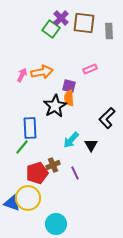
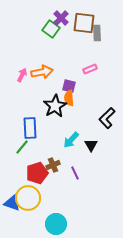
gray rectangle: moved 12 px left, 2 px down
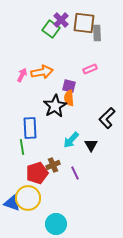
purple cross: moved 2 px down
green line: rotated 49 degrees counterclockwise
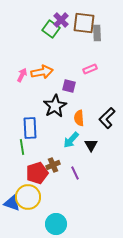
orange semicircle: moved 10 px right, 20 px down
yellow circle: moved 1 px up
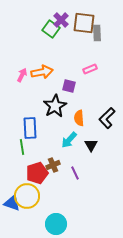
cyan arrow: moved 2 px left
yellow circle: moved 1 px left, 1 px up
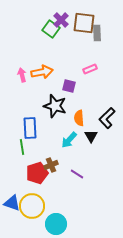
pink arrow: rotated 40 degrees counterclockwise
black star: rotated 25 degrees counterclockwise
black triangle: moved 9 px up
brown cross: moved 2 px left
purple line: moved 2 px right, 1 px down; rotated 32 degrees counterclockwise
yellow circle: moved 5 px right, 10 px down
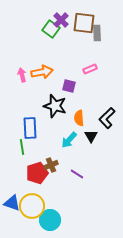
cyan circle: moved 6 px left, 4 px up
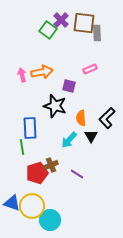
green square: moved 3 px left, 1 px down
orange semicircle: moved 2 px right
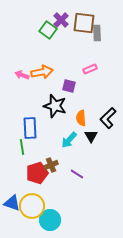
pink arrow: rotated 56 degrees counterclockwise
black L-shape: moved 1 px right
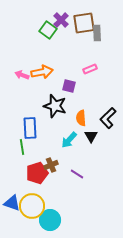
brown square: rotated 15 degrees counterclockwise
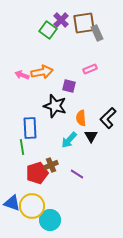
gray rectangle: rotated 21 degrees counterclockwise
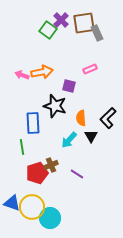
blue rectangle: moved 3 px right, 5 px up
yellow circle: moved 1 px down
cyan circle: moved 2 px up
